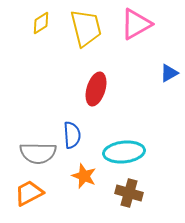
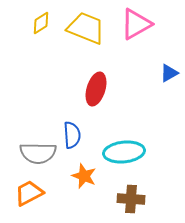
yellow trapezoid: rotated 54 degrees counterclockwise
brown cross: moved 2 px right, 6 px down; rotated 12 degrees counterclockwise
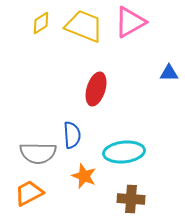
pink triangle: moved 6 px left, 2 px up
yellow trapezoid: moved 2 px left, 2 px up
blue triangle: rotated 30 degrees clockwise
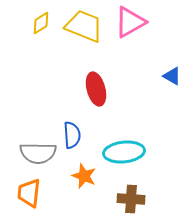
blue triangle: moved 3 px right, 3 px down; rotated 30 degrees clockwise
red ellipse: rotated 32 degrees counterclockwise
orange trapezoid: rotated 56 degrees counterclockwise
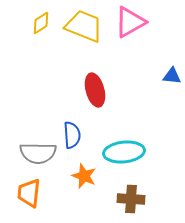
blue triangle: rotated 24 degrees counterclockwise
red ellipse: moved 1 px left, 1 px down
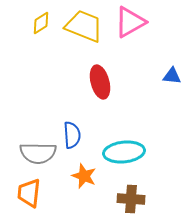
red ellipse: moved 5 px right, 8 px up
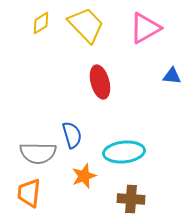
pink triangle: moved 15 px right, 6 px down
yellow trapezoid: moved 2 px right, 1 px up; rotated 24 degrees clockwise
blue semicircle: rotated 12 degrees counterclockwise
orange star: rotated 30 degrees clockwise
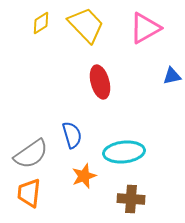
blue triangle: rotated 18 degrees counterclockwise
gray semicircle: moved 7 px left, 1 px down; rotated 36 degrees counterclockwise
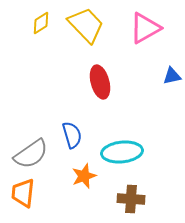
cyan ellipse: moved 2 px left
orange trapezoid: moved 6 px left
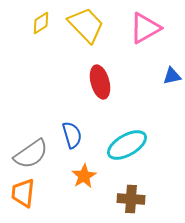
cyan ellipse: moved 5 px right, 7 px up; rotated 24 degrees counterclockwise
orange star: rotated 10 degrees counterclockwise
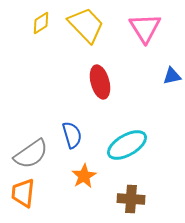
pink triangle: rotated 32 degrees counterclockwise
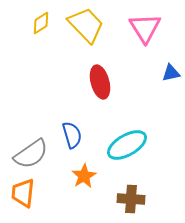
blue triangle: moved 1 px left, 3 px up
